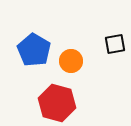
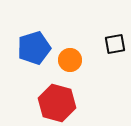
blue pentagon: moved 2 px up; rotated 24 degrees clockwise
orange circle: moved 1 px left, 1 px up
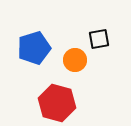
black square: moved 16 px left, 5 px up
orange circle: moved 5 px right
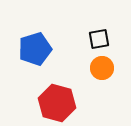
blue pentagon: moved 1 px right, 1 px down
orange circle: moved 27 px right, 8 px down
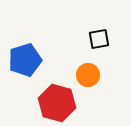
blue pentagon: moved 10 px left, 11 px down
orange circle: moved 14 px left, 7 px down
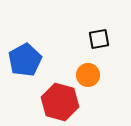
blue pentagon: rotated 12 degrees counterclockwise
red hexagon: moved 3 px right, 1 px up
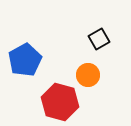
black square: rotated 20 degrees counterclockwise
